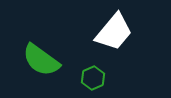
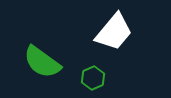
green semicircle: moved 1 px right, 2 px down
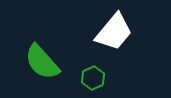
green semicircle: rotated 12 degrees clockwise
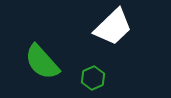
white trapezoid: moved 1 px left, 5 px up; rotated 6 degrees clockwise
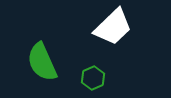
green semicircle: rotated 18 degrees clockwise
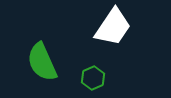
white trapezoid: rotated 12 degrees counterclockwise
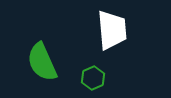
white trapezoid: moved 1 px left, 3 px down; rotated 39 degrees counterclockwise
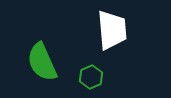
green hexagon: moved 2 px left, 1 px up
